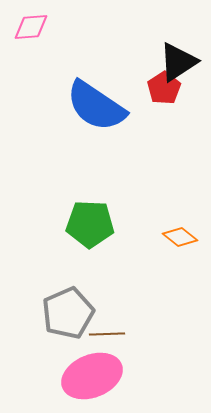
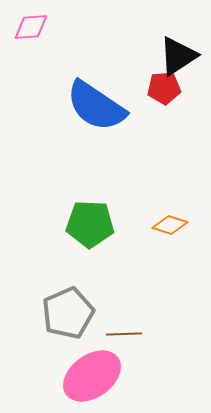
black triangle: moved 6 px up
red pentagon: rotated 28 degrees clockwise
orange diamond: moved 10 px left, 12 px up; rotated 20 degrees counterclockwise
brown line: moved 17 px right
pink ellipse: rotated 14 degrees counterclockwise
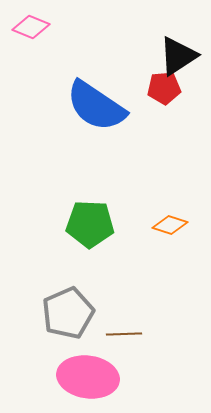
pink diamond: rotated 27 degrees clockwise
pink ellipse: moved 4 px left, 1 px down; rotated 44 degrees clockwise
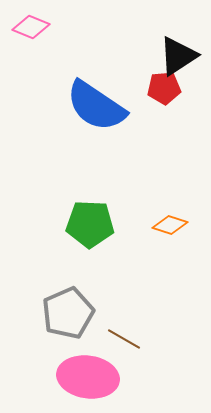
brown line: moved 5 px down; rotated 32 degrees clockwise
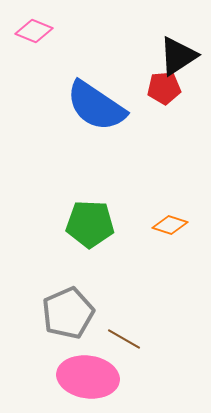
pink diamond: moved 3 px right, 4 px down
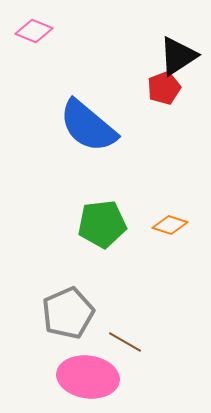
red pentagon: rotated 16 degrees counterclockwise
blue semicircle: moved 8 px left, 20 px down; rotated 6 degrees clockwise
green pentagon: moved 12 px right; rotated 9 degrees counterclockwise
brown line: moved 1 px right, 3 px down
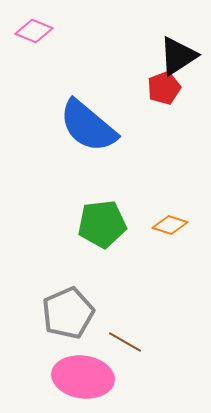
pink ellipse: moved 5 px left
